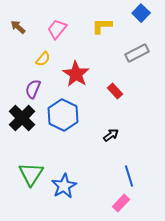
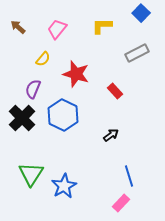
red star: rotated 16 degrees counterclockwise
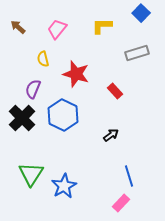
gray rectangle: rotated 10 degrees clockwise
yellow semicircle: rotated 126 degrees clockwise
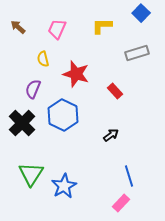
pink trapezoid: rotated 15 degrees counterclockwise
black cross: moved 5 px down
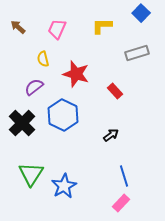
purple semicircle: moved 1 px right, 2 px up; rotated 30 degrees clockwise
blue line: moved 5 px left
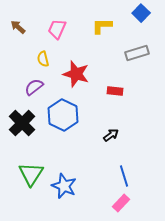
red rectangle: rotated 42 degrees counterclockwise
blue star: rotated 20 degrees counterclockwise
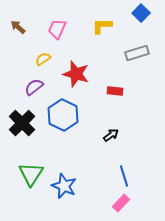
yellow semicircle: rotated 70 degrees clockwise
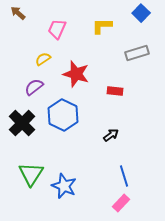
brown arrow: moved 14 px up
